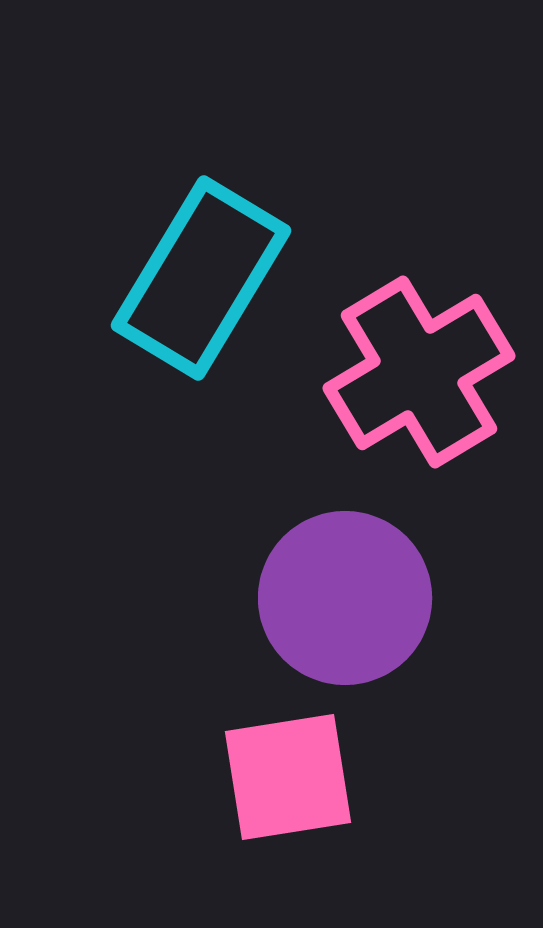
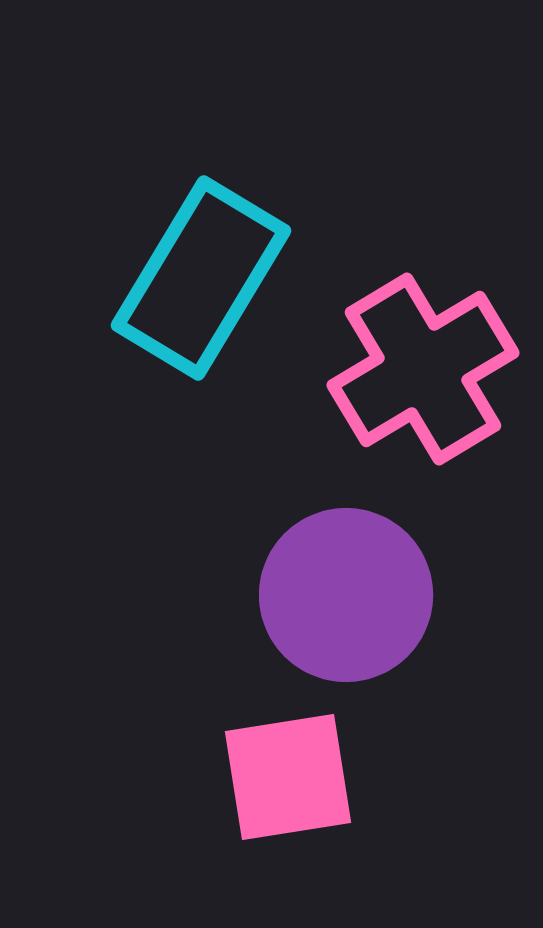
pink cross: moved 4 px right, 3 px up
purple circle: moved 1 px right, 3 px up
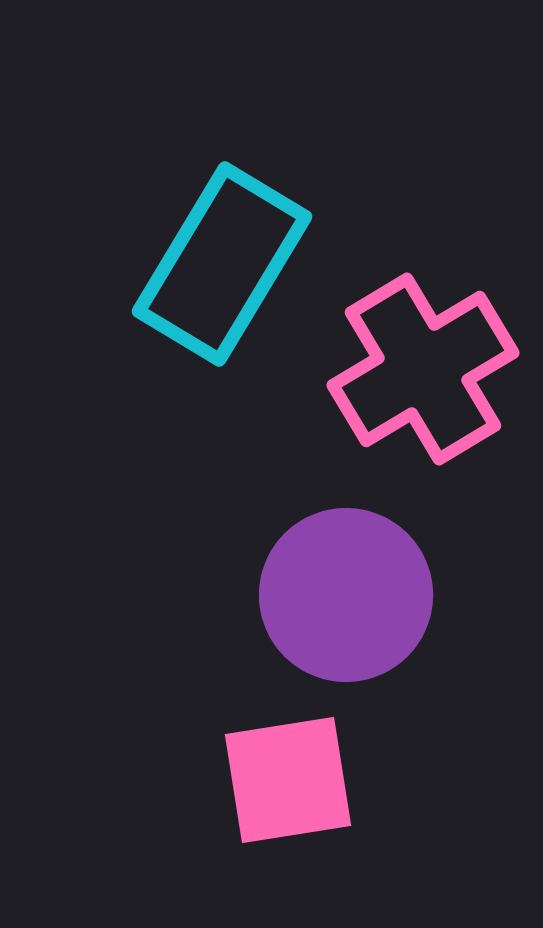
cyan rectangle: moved 21 px right, 14 px up
pink square: moved 3 px down
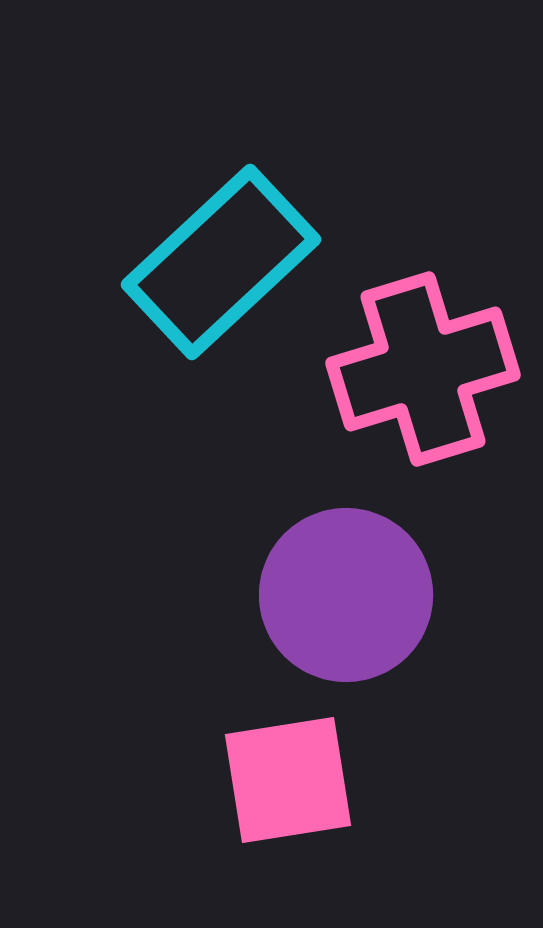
cyan rectangle: moved 1 px left, 2 px up; rotated 16 degrees clockwise
pink cross: rotated 14 degrees clockwise
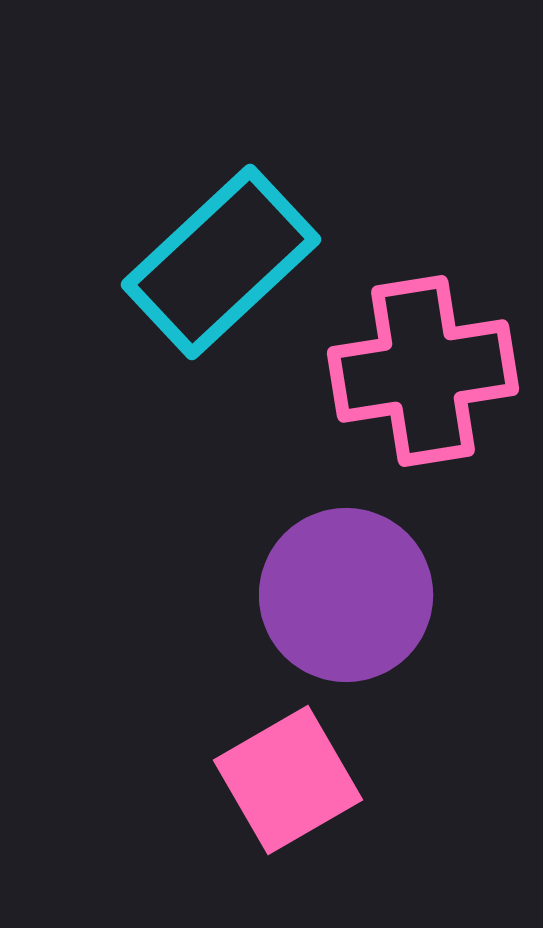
pink cross: moved 2 px down; rotated 8 degrees clockwise
pink square: rotated 21 degrees counterclockwise
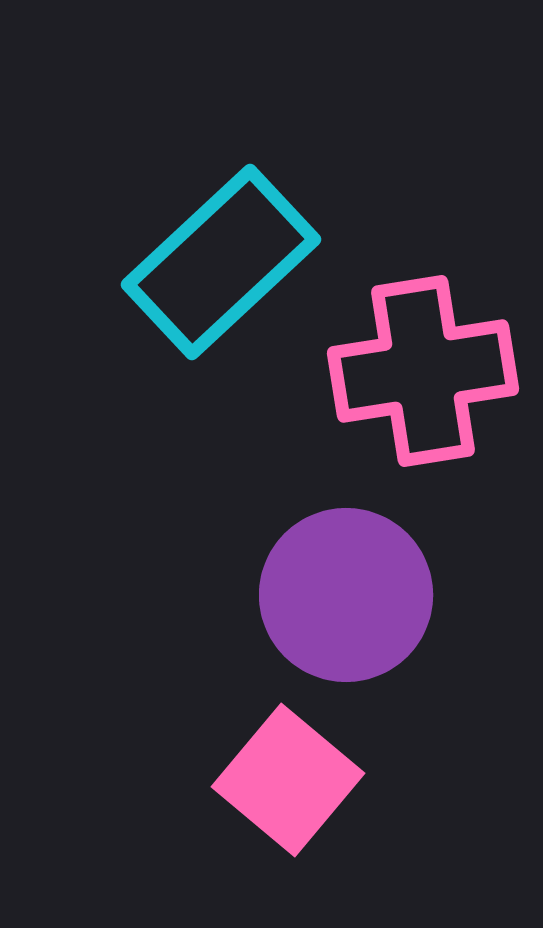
pink square: rotated 20 degrees counterclockwise
